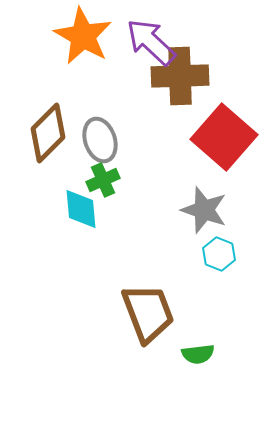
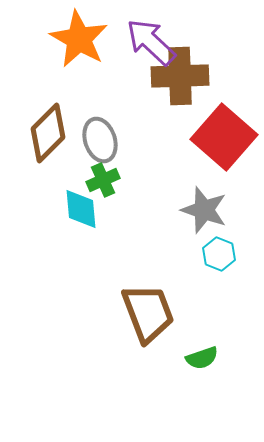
orange star: moved 4 px left, 3 px down
green semicircle: moved 4 px right, 4 px down; rotated 12 degrees counterclockwise
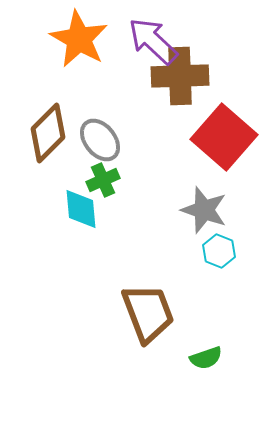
purple arrow: moved 2 px right, 1 px up
gray ellipse: rotated 21 degrees counterclockwise
cyan hexagon: moved 3 px up
green semicircle: moved 4 px right
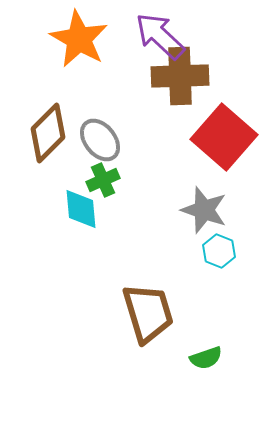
purple arrow: moved 7 px right, 5 px up
brown trapezoid: rotated 4 degrees clockwise
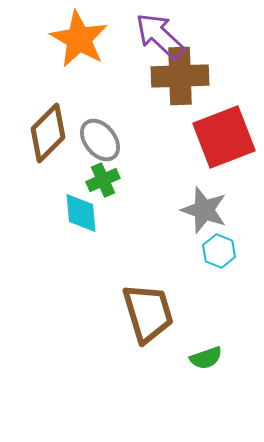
red square: rotated 28 degrees clockwise
cyan diamond: moved 4 px down
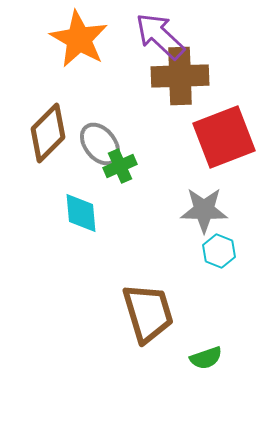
gray ellipse: moved 4 px down
green cross: moved 17 px right, 14 px up
gray star: rotated 18 degrees counterclockwise
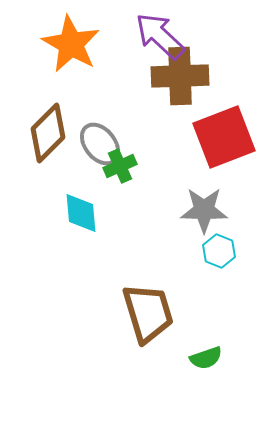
orange star: moved 8 px left, 5 px down
